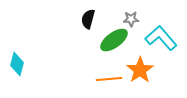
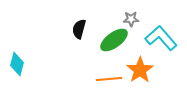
black semicircle: moved 9 px left, 10 px down
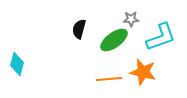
cyan L-shape: moved 1 px up; rotated 112 degrees clockwise
orange star: moved 3 px right, 2 px down; rotated 24 degrees counterclockwise
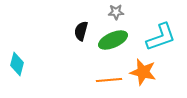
gray star: moved 15 px left, 7 px up
black semicircle: moved 2 px right, 2 px down
green ellipse: moved 1 px left; rotated 12 degrees clockwise
orange line: moved 1 px down
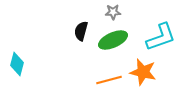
gray star: moved 3 px left
orange line: rotated 10 degrees counterclockwise
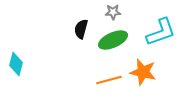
black semicircle: moved 2 px up
cyan L-shape: moved 5 px up
cyan diamond: moved 1 px left
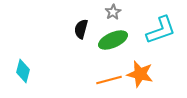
gray star: rotated 28 degrees counterclockwise
cyan L-shape: moved 2 px up
cyan diamond: moved 7 px right, 7 px down
orange star: moved 3 px left, 2 px down
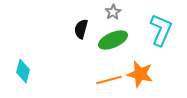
cyan L-shape: rotated 48 degrees counterclockwise
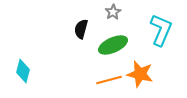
green ellipse: moved 5 px down
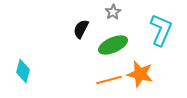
black semicircle: rotated 12 degrees clockwise
